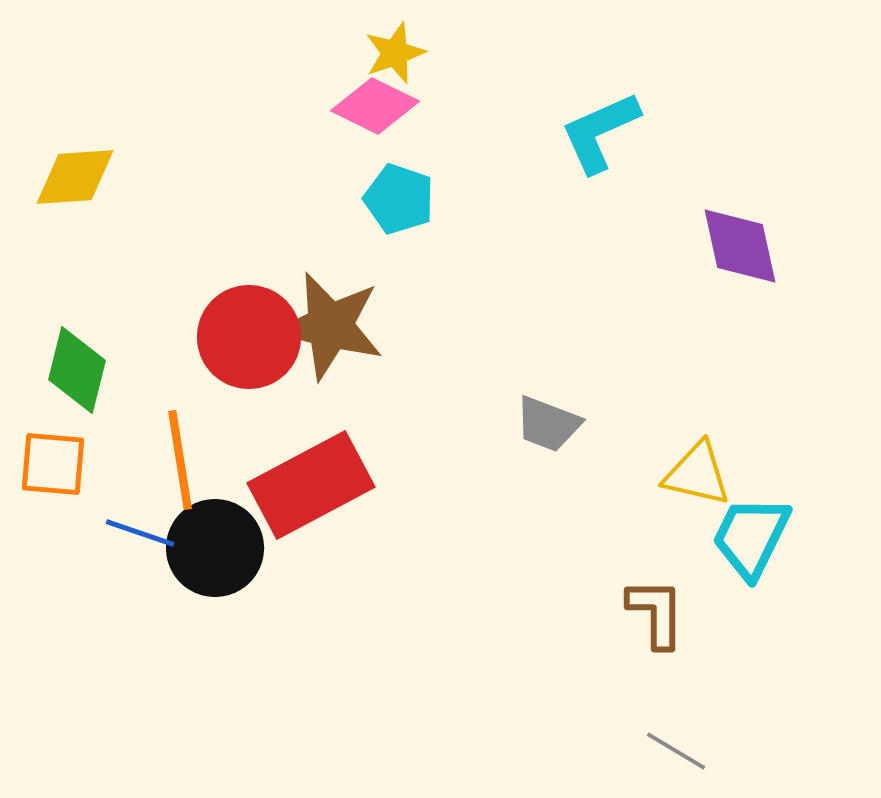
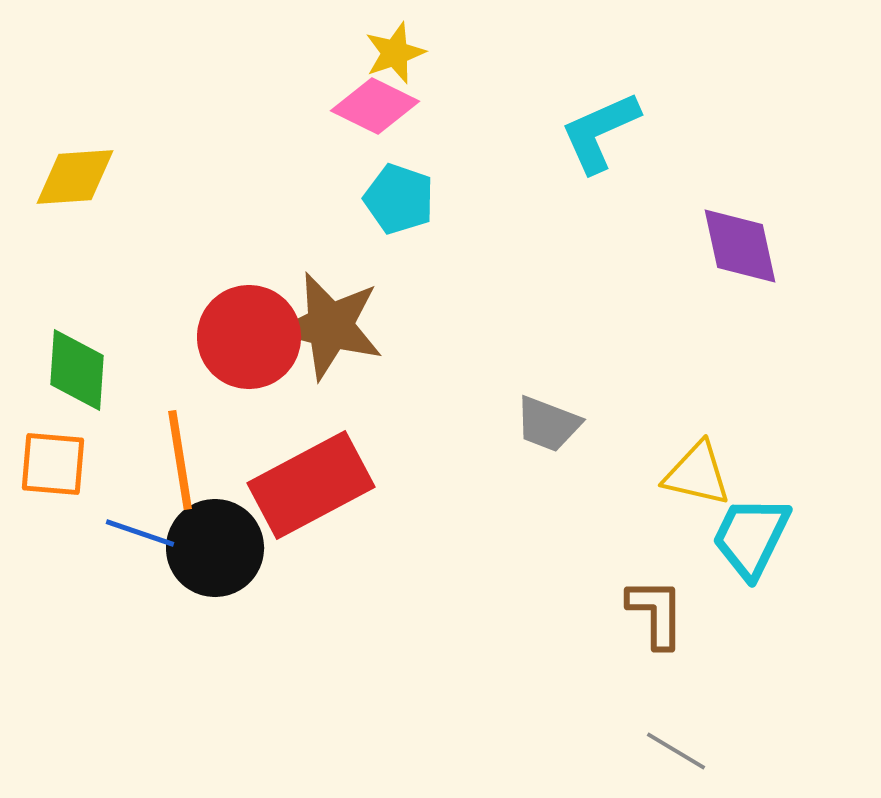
green diamond: rotated 10 degrees counterclockwise
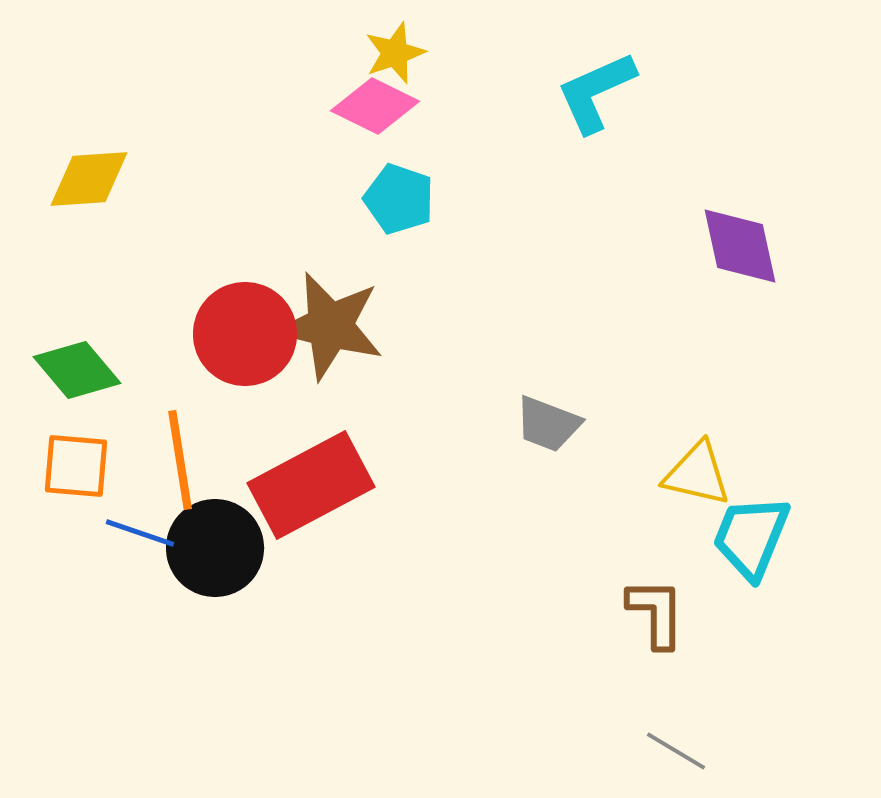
cyan L-shape: moved 4 px left, 40 px up
yellow diamond: moved 14 px right, 2 px down
red circle: moved 4 px left, 3 px up
green diamond: rotated 44 degrees counterclockwise
orange square: moved 23 px right, 2 px down
cyan trapezoid: rotated 4 degrees counterclockwise
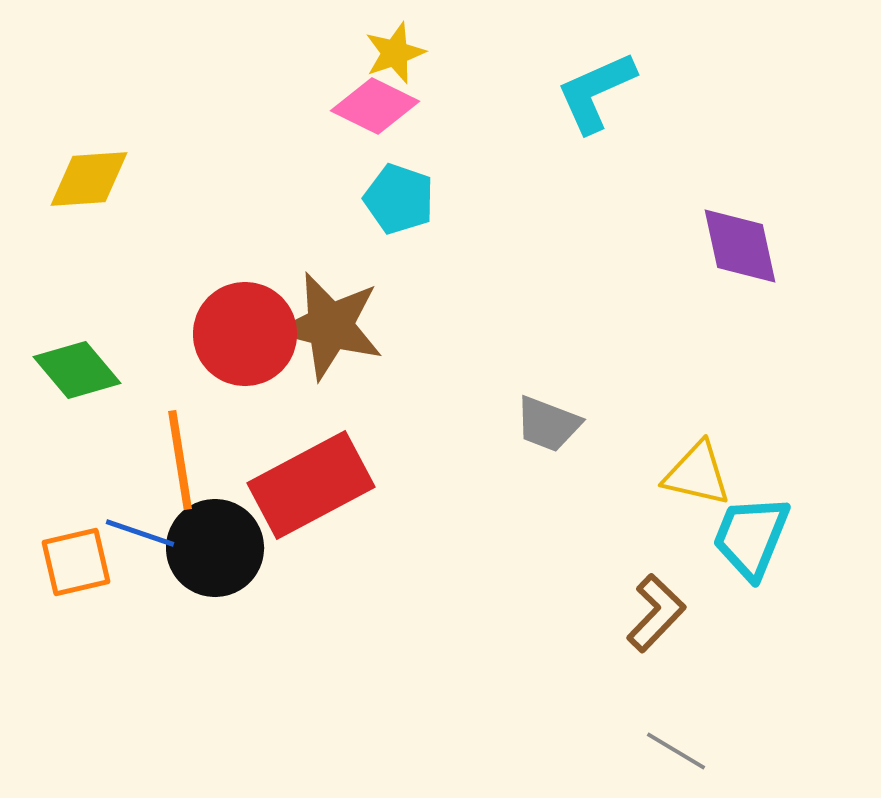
orange square: moved 96 px down; rotated 18 degrees counterclockwise
brown L-shape: rotated 44 degrees clockwise
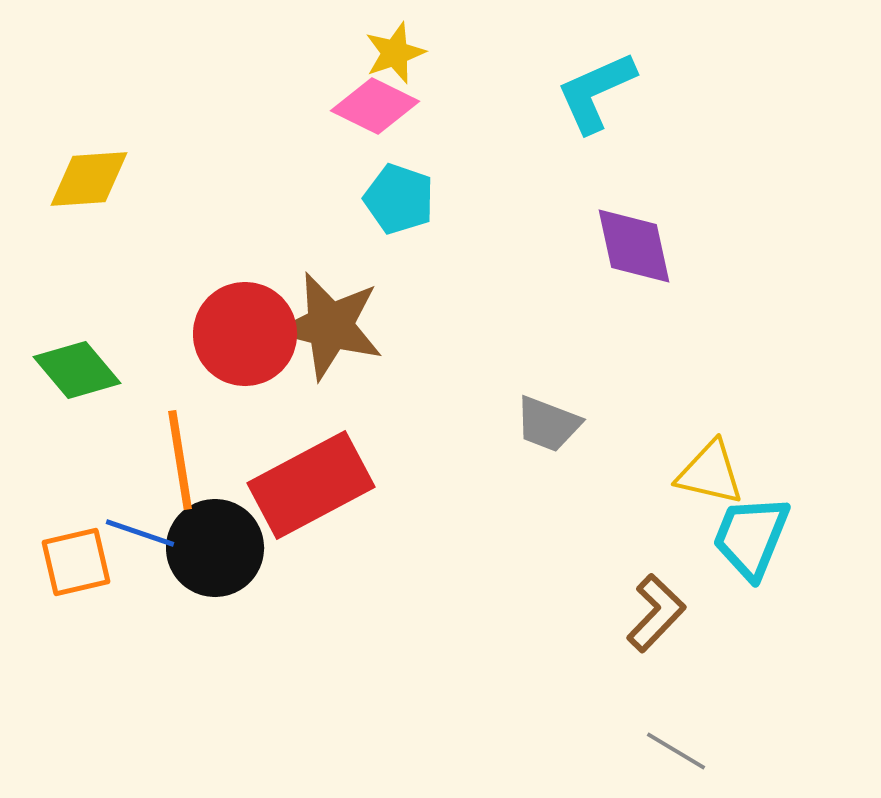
purple diamond: moved 106 px left
yellow triangle: moved 13 px right, 1 px up
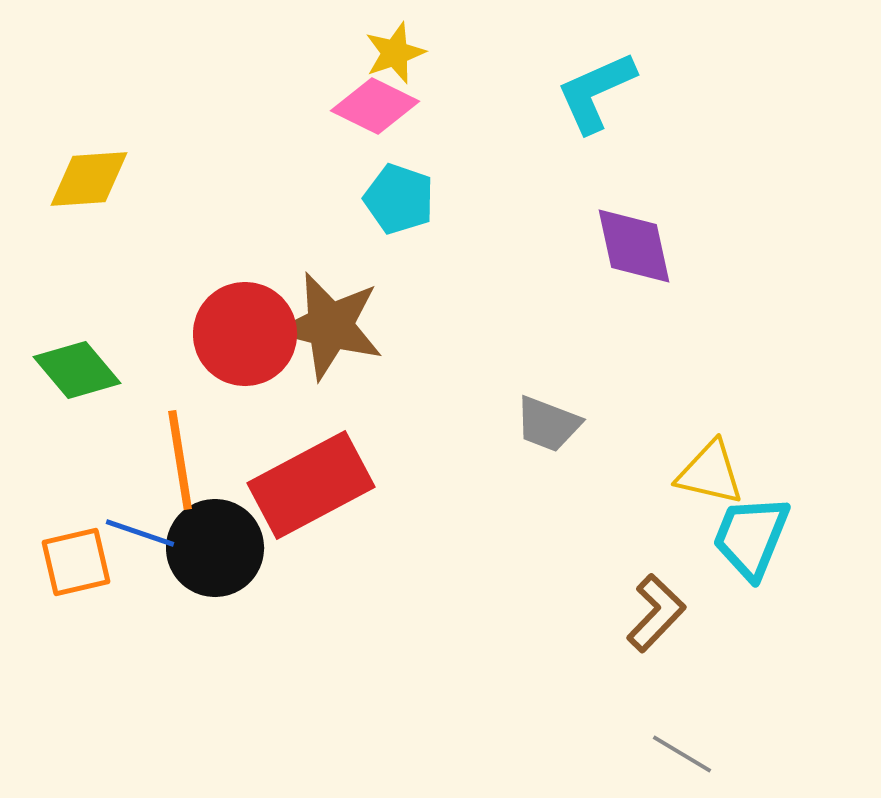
gray line: moved 6 px right, 3 px down
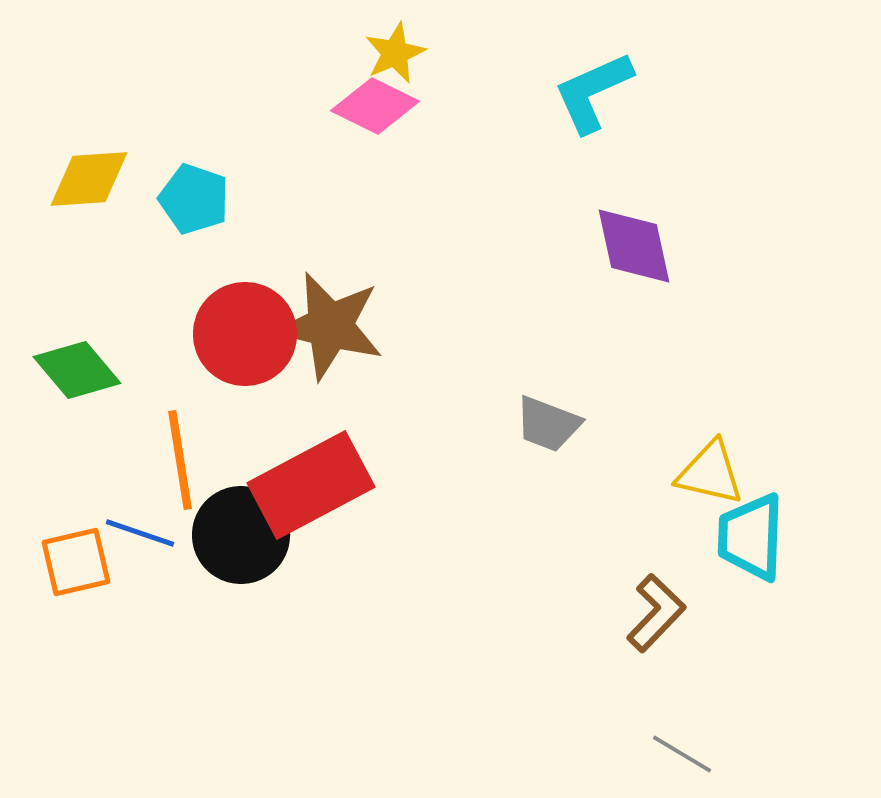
yellow star: rotated 4 degrees counterclockwise
cyan L-shape: moved 3 px left
cyan pentagon: moved 205 px left
cyan trapezoid: rotated 20 degrees counterclockwise
black circle: moved 26 px right, 13 px up
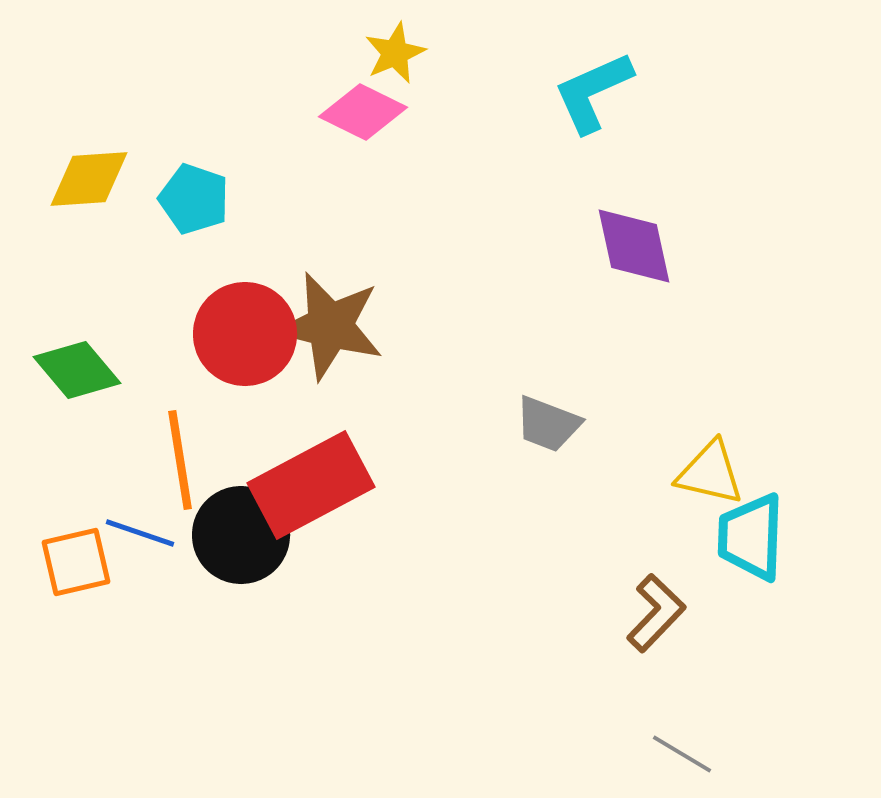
pink diamond: moved 12 px left, 6 px down
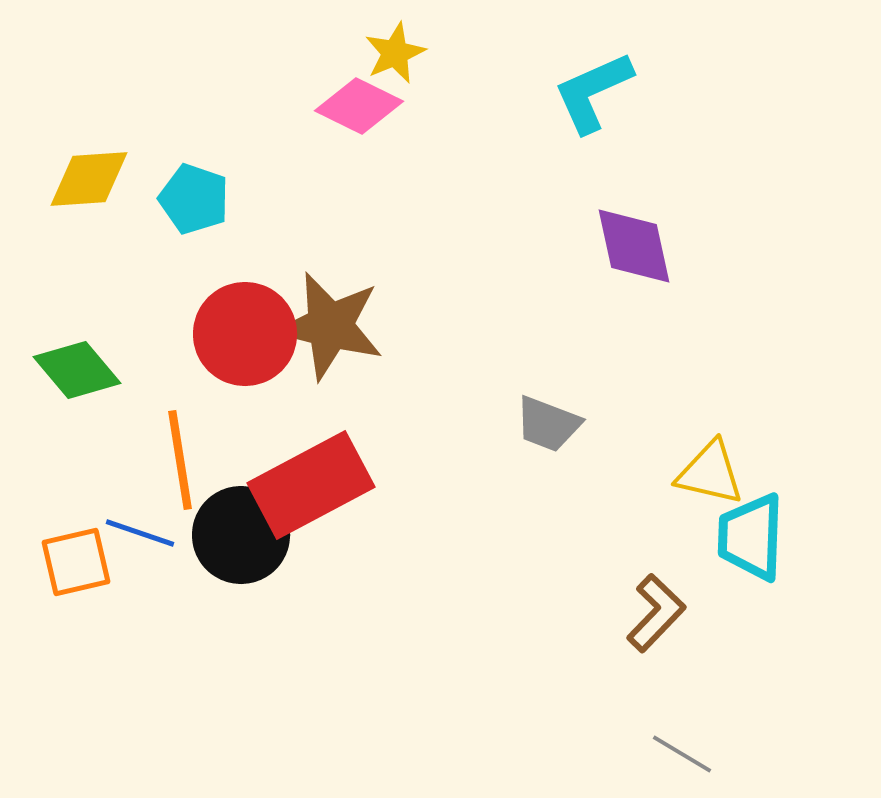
pink diamond: moved 4 px left, 6 px up
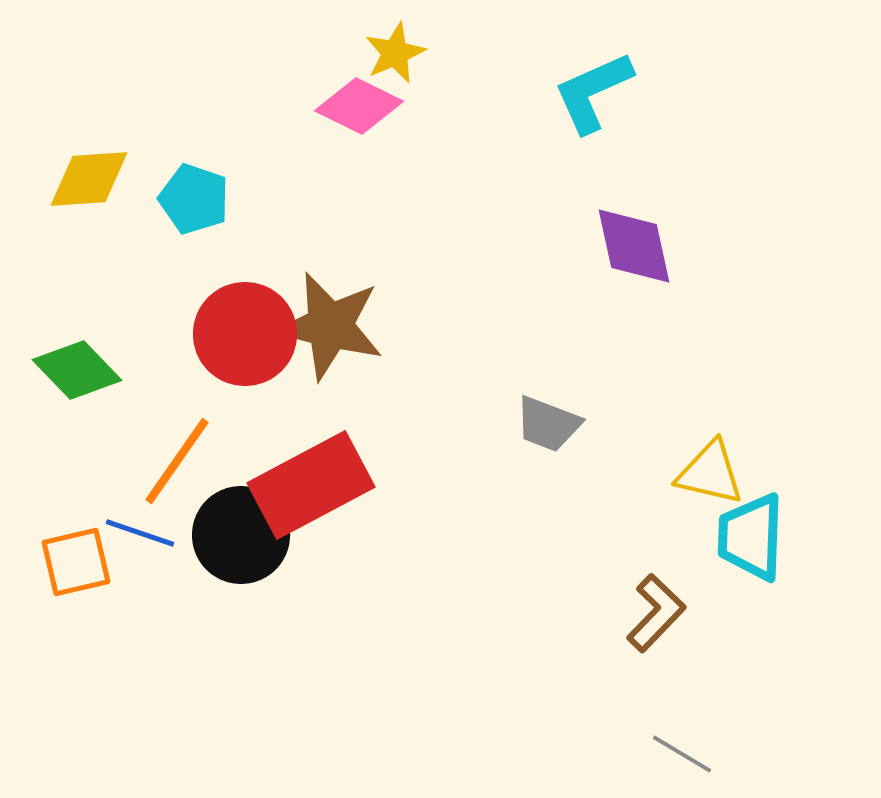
green diamond: rotated 4 degrees counterclockwise
orange line: moved 3 px left, 1 px down; rotated 44 degrees clockwise
